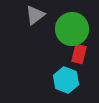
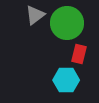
green circle: moved 5 px left, 6 px up
cyan hexagon: rotated 20 degrees counterclockwise
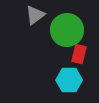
green circle: moved 7 px down
cyan hexagon: moved 3 px right
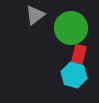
green circle: moved 4 px right, 2 px up
cyan hexagon: moved 5 px right, 5 px up; rotated 15 degrees clockwise
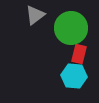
cyan hexagon: moved 1 px down; rotated 10 degrees counterclockwise
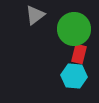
green circle: moved 3 px right, 1 px down
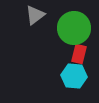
green circle: moved 1 px up
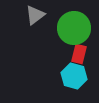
cyan hexagon: rotated 10 degrees clockwise
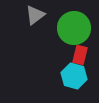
red rectangle: moved 1 px right, 1 px down
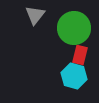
gray triangle: rotated 15 degrees counterclockwise
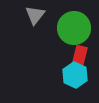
cyan hexagon: moved 1 px right, 1 px up; rotated 10 degrees clockwise
